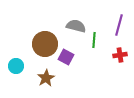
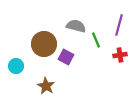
green line: moved 2 px right; rotated 28 degrees counterclockwise
brown circle: moved 1 px left
brown star: moved 8 px down; rotated 12 degrees counterclockwise
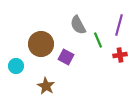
gray semicircle: moved 2 px right, 1 px up; rotated 132 degrees counterclockwise
green line: moved 2 px right
brown circle: moved 3 px left
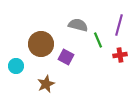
gray semicircle: rotated 132 degrees clockwise
brown star: moved 2 px up; rotated 18 degrees clockwise
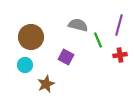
brown circle: moved 10 px left, 7 px up
cyan circle: moved 9 px right, 1 px up
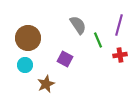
gray semicircle: rotated 42 degrees clockwise
brown circle: moved 3 px left, 1 px down
purple square: moved 1 px left, 2 px down
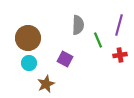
gray semicircle: rotated 36 degrees clockwise
cyan circle: moved 4 px right, 2 px up
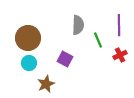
purple line: rotated 15 degrees counterclockwise
red cross: rotated 16 degrees counterclockwise
